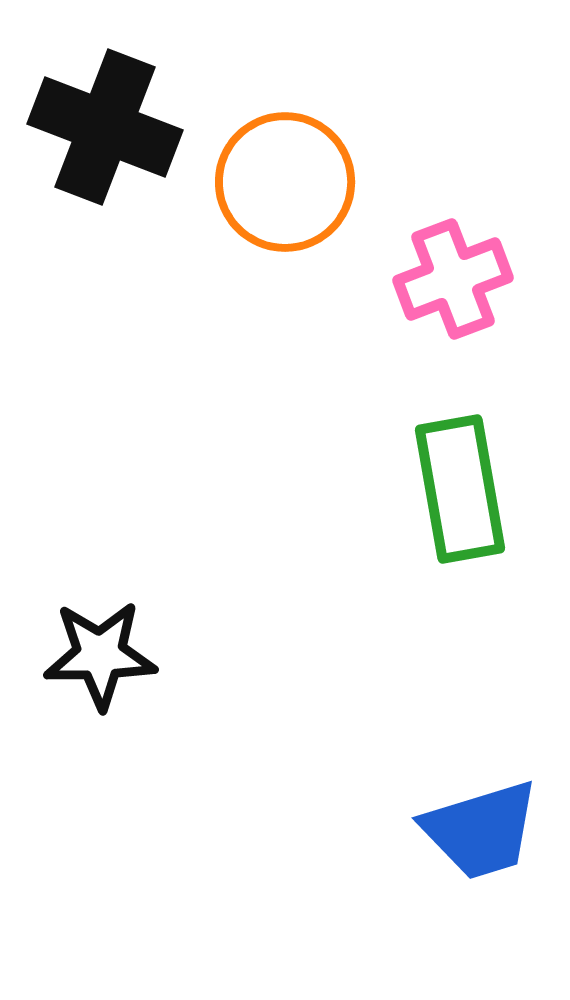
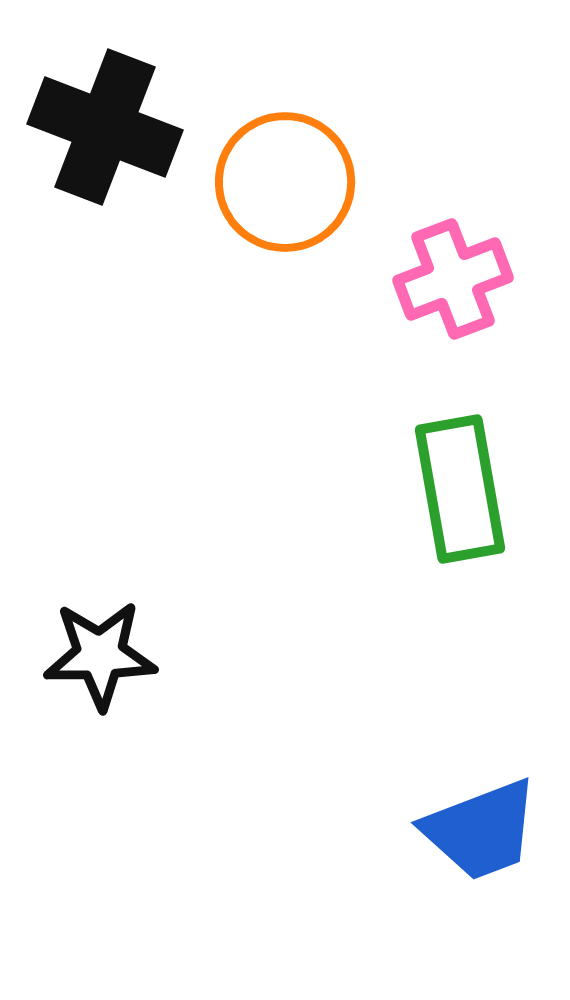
blue trapezoid: rotated 4 degrees counterclockwise
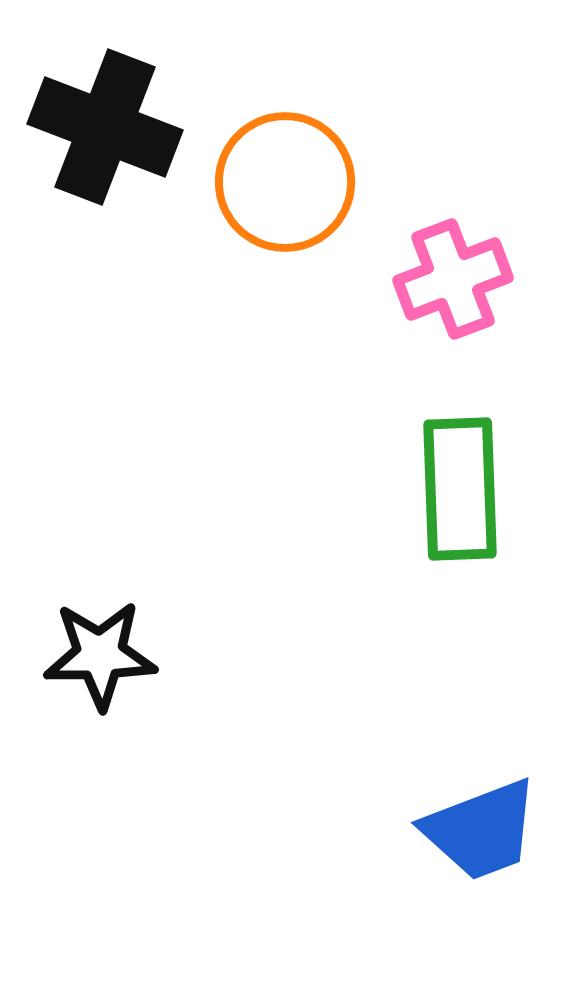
green rectangle: rotated 8 degrees clockwise
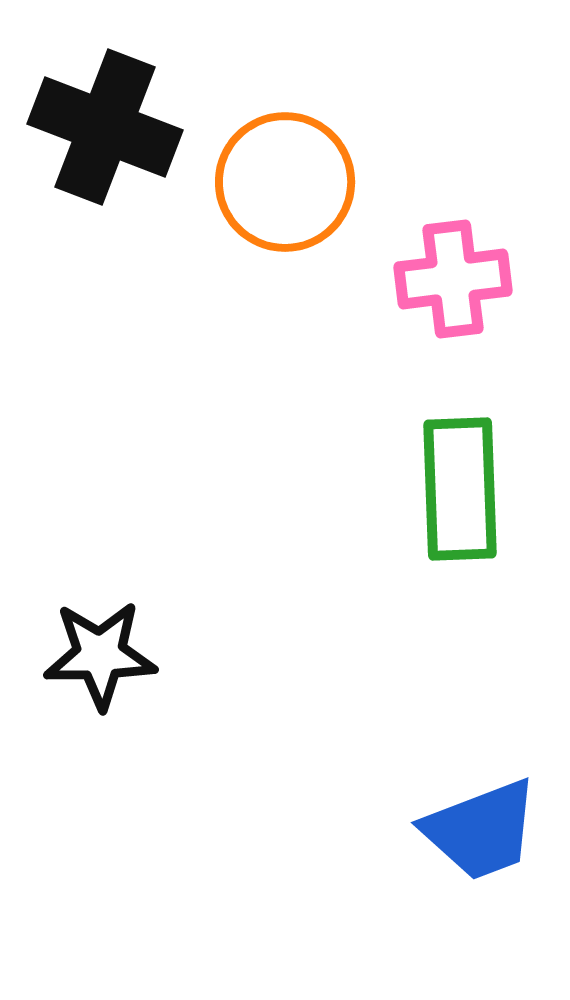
pink cross: rotated 14 degrees clockwise
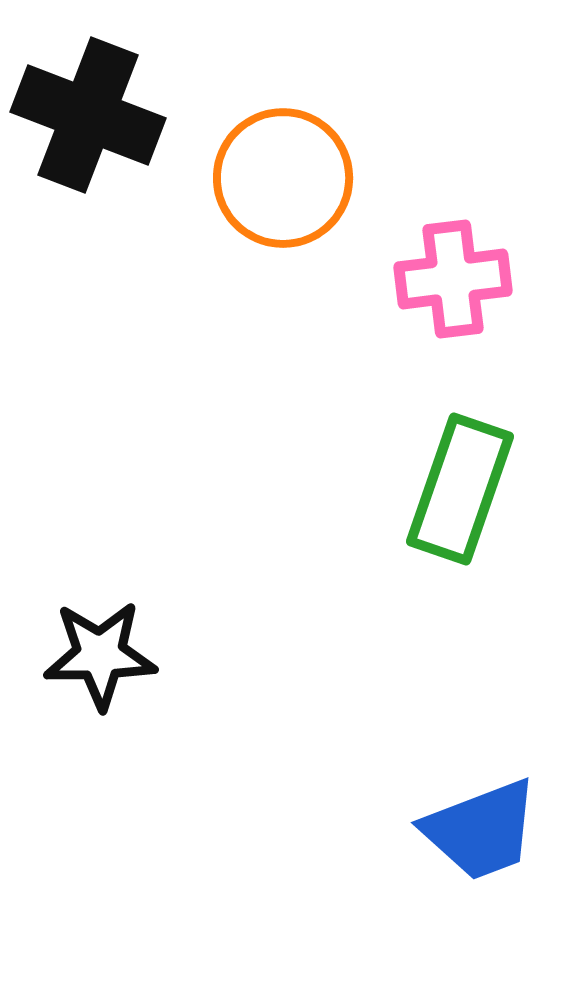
black cross: moved 17 px left, 12 px up
orange circle: moved 2 px left, 4 px up
green rectangle: rotated 21 degrees clockwise
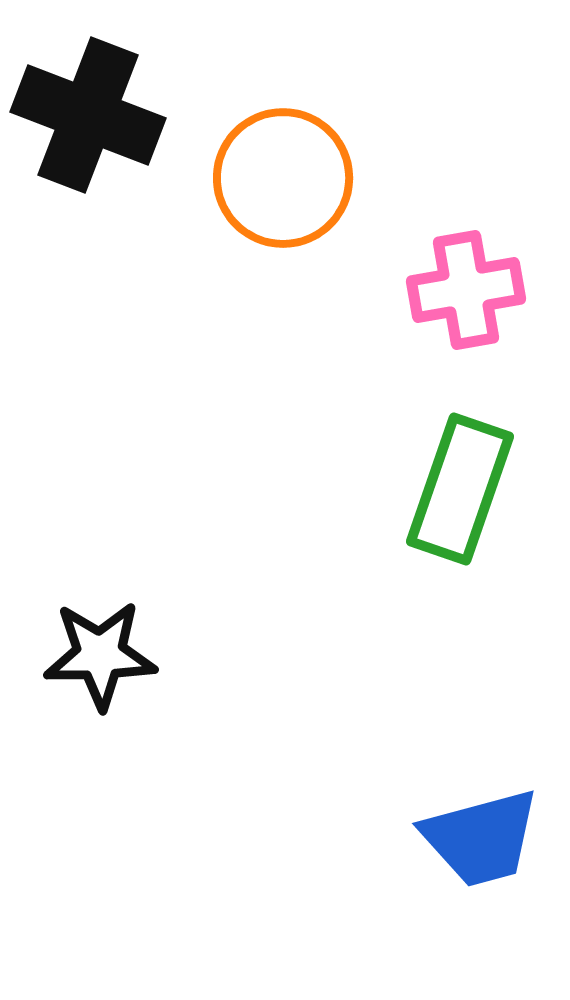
pink cross: moved 13 px right, 11 px down; rotated 3 degrees counterclockwise
blue trapezoid: moved 8 px down; rotated 6 degrees clockwise
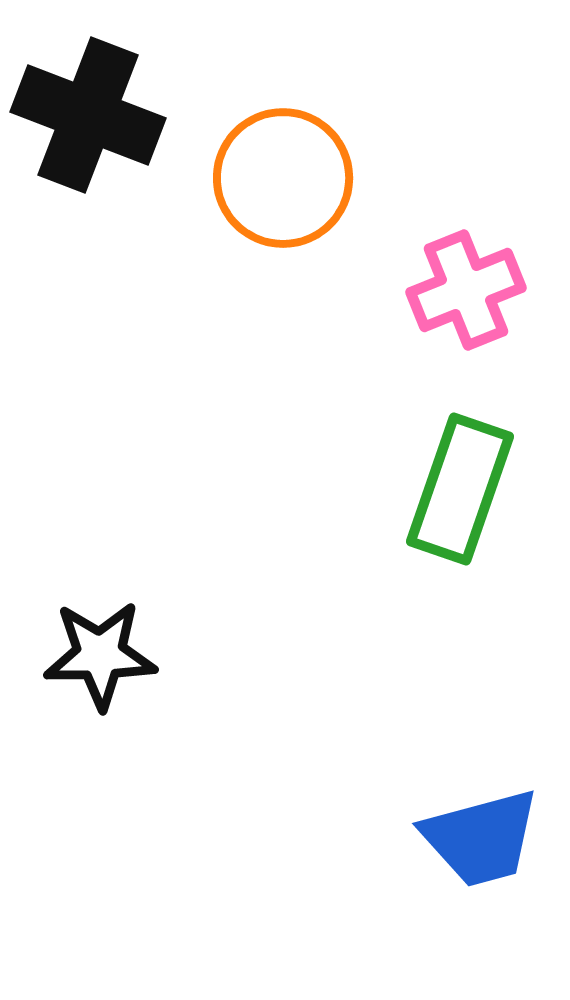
pink cross: rotated 12 degrees counterclockwise
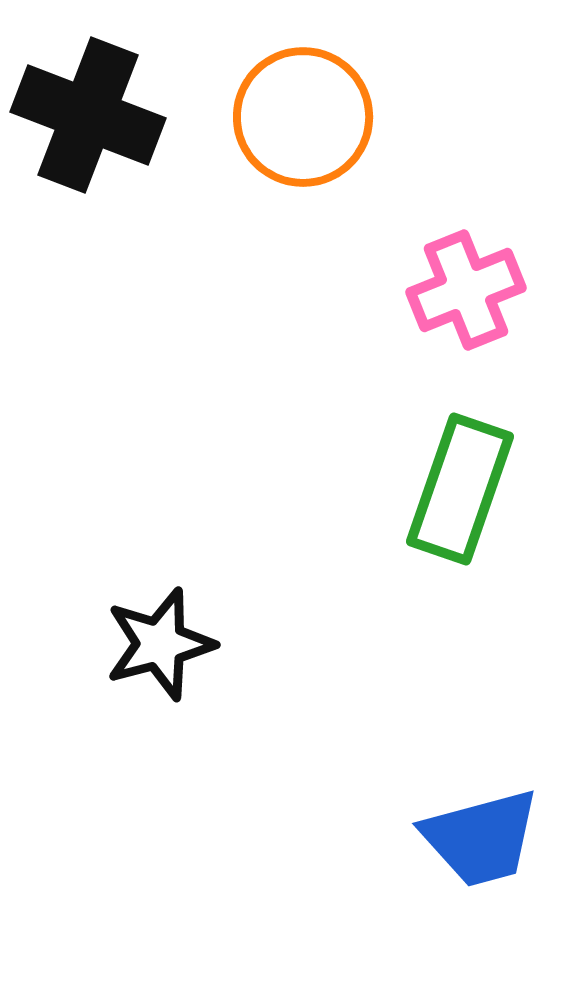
orange circle: moved 20 px right, 61 px up
black star: moved 60 px right, 11 px up; rotated 14 degrees counterclockwise
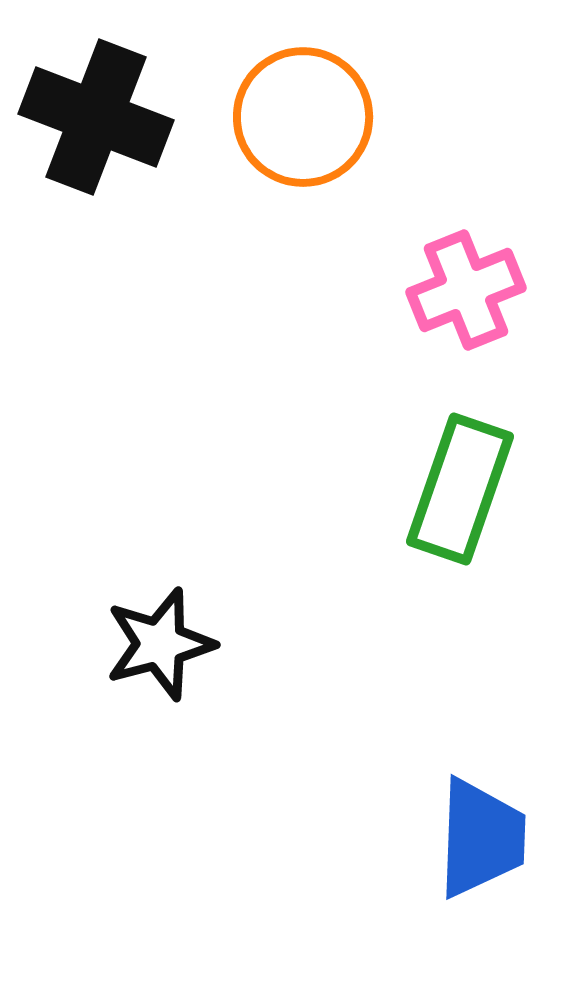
black cross: moved 8 px right, 2 px down
blue trapezoid: rotated 73 degrees counterclockwise
